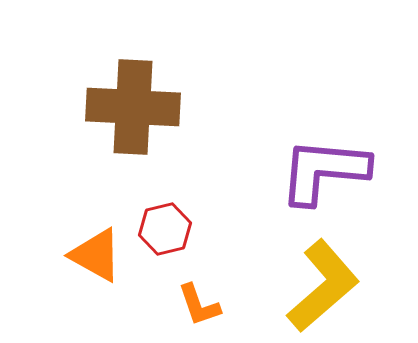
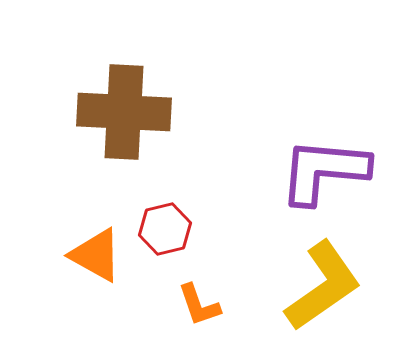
brown cross: moved 9 px left, 5 px down
yellow L-shape: rotated 6 degrees clockwise
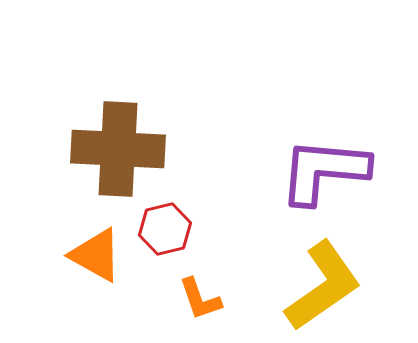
brown cross: moved 6 px left, 37 px down
orange L-shape: moved 1 px right, 6 px up
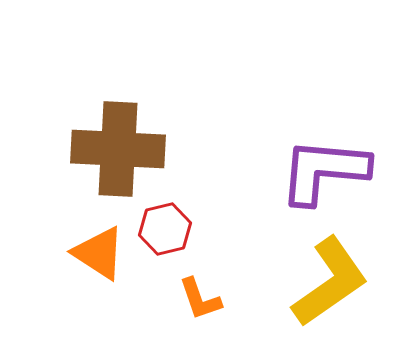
orange triangle: moved 3 px right, 2 px up; rotated 4 degrees clockwise
yellow L-shape: moved 7 px right, 4 px up
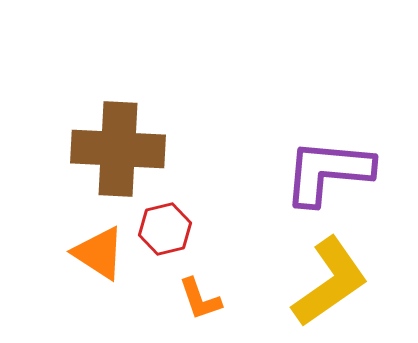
purple L-shape: moved 4 px right, 1 px down
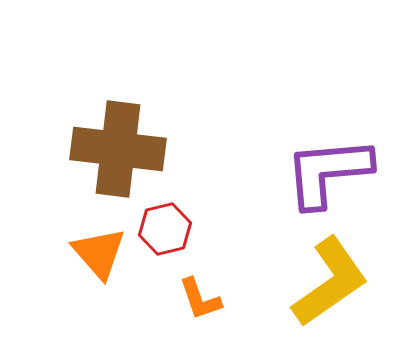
brown cross: rotated 4 degrees clockwise
purple L-shape: rotated 10 degrees counterclockwise
orange triangle: rotated 16 degrees clockwise
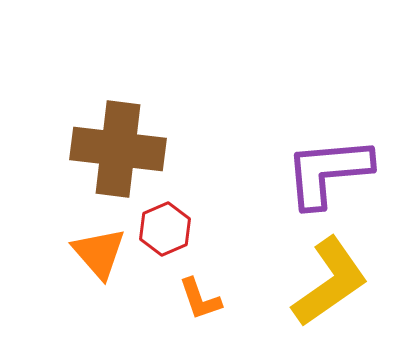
red hexagon: rotated 9 degrees counterclockwise
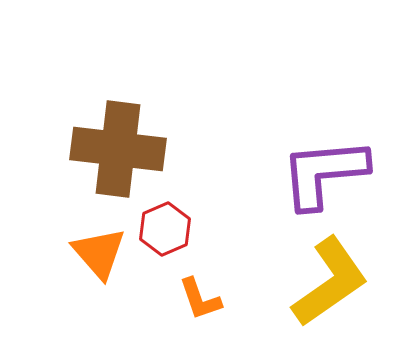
purple L-shape: moved 4 px left, 1 px down
